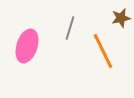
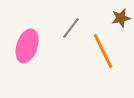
gray line: moved 1 px right; rotated 20 degrees clockwise
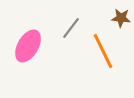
brown star: rotated 18 degrees clockwise
pink ellipse: moved 1 px right; rotated 12 degrees clockwise
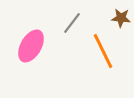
gray line: moved 1 px right, 5 px up
pink ellipse: moved 3 px right
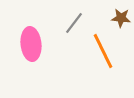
gray line: moved 2 px right
pink ellipse: moved 2 px up; rotated 36 degrees counterclockwise
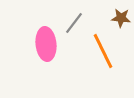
pink ellipse: moved 15 px right
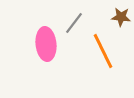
brown star: moved 1 px up
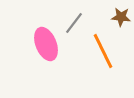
pink ellipse: rotated 16 degrees counterclockwise
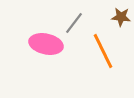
pink ellipse: rotated 56 degrees counterclockwise
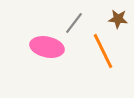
brown star: moved 3 px left, 2 px down
pink ellipse: moved 1 px right, 3 px down
